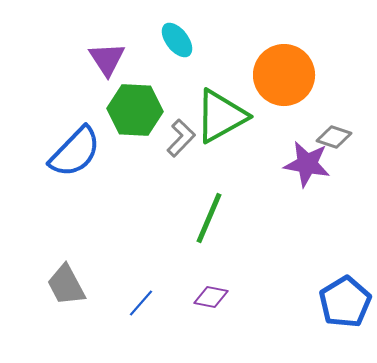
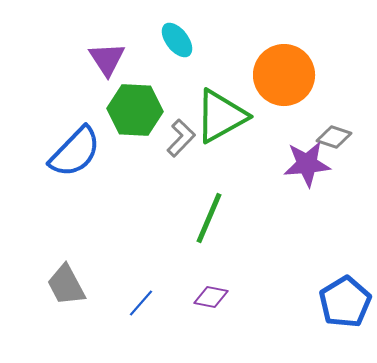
purple star: rotated 15 degrees counterclockwise
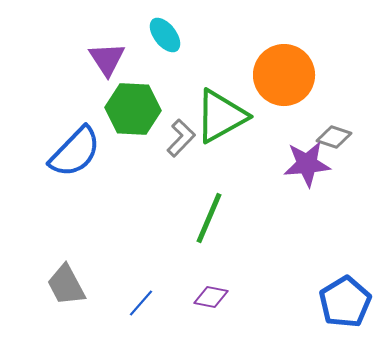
cyan ellipse: moved 12 px left, 5 px up
green hexagon: moved 2 px left, 1 px up
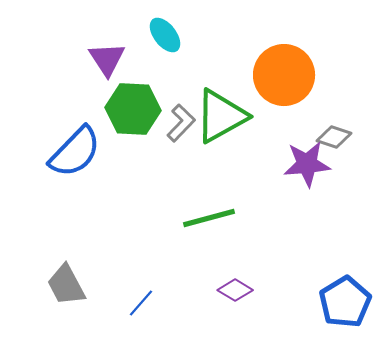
gray L-shape: moved 15 px up
green line: rotated 52 degrees clockwise
purple diamond: moved 24 px right, 7 px up; rotated 20 degrees clockwise
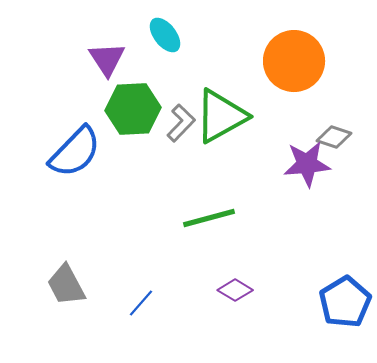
orange circle: moved 10 px right, 14 px up
green hexagon: rotated 6 degrees counterclockwise
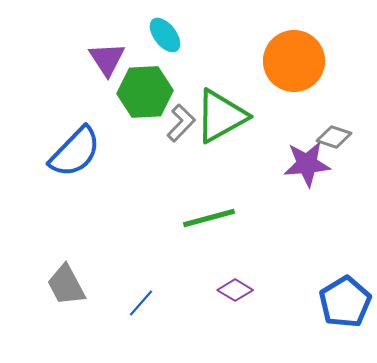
green hexagon: moved 12 px right, 17 px up
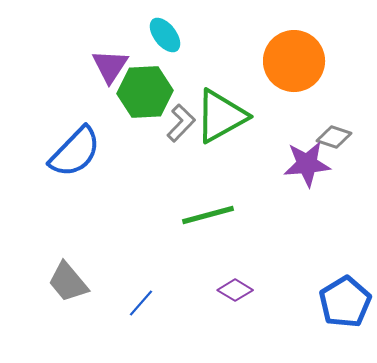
purple triangle: moved 3 px right, 7 px down; rotated 6 degrees clockwise
green line: moved 1 px left, 3 px up
gray trapezoid: moved 2 px right, 3 px up; rotated 12 degrees counterclockwise
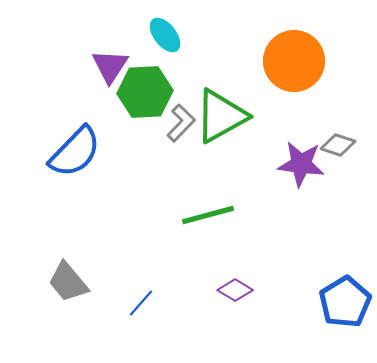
gray diamond: moved 4 px right, 8 px down
purple star: moved 6 px left; rotated 12 degrees clockwise
